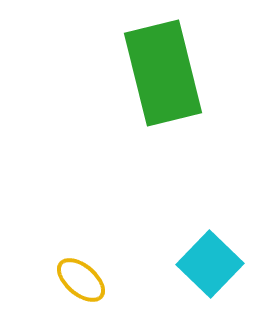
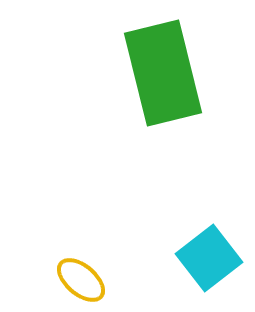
cyan square: moved 1 px left, 6 px up; rotated 8 degrees clockwise
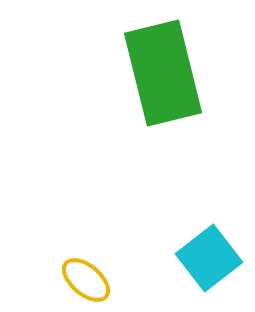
yellow ellipse: moved 5 px right
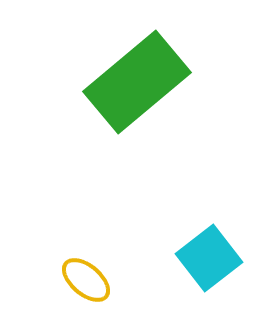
green rectangle: moved 26 px left, 9 px down; rotated 64 degrees clockwise
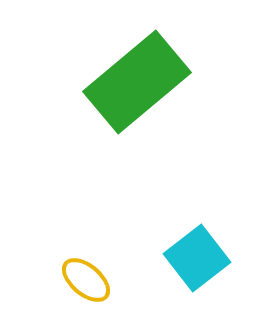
cyan square: moved 12 px left
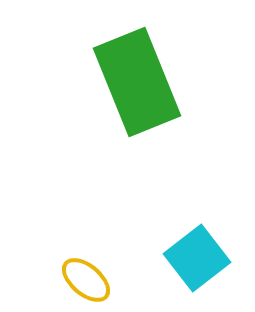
green rectangle: rotated 72 degrees counterclockwise
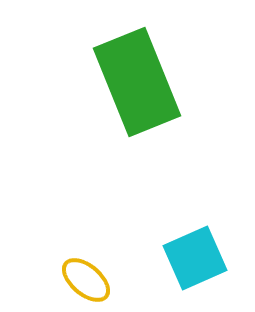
cyan square: moved 2 px left; rotated 14 degrees clockwise
